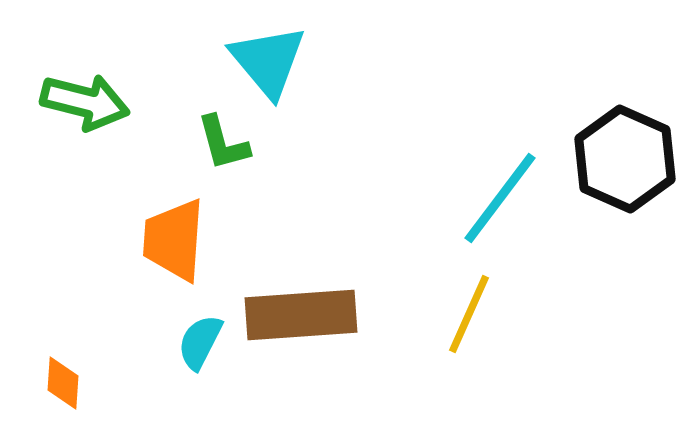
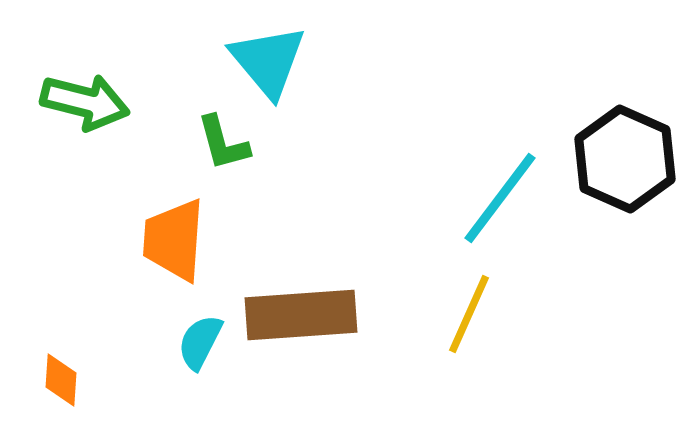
orange diamond: moved 2 px left, 3 px up
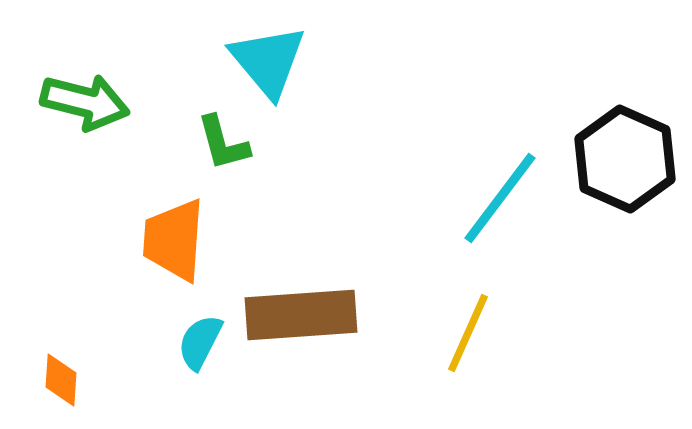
yellow line: moved 1 px left, 19 px down
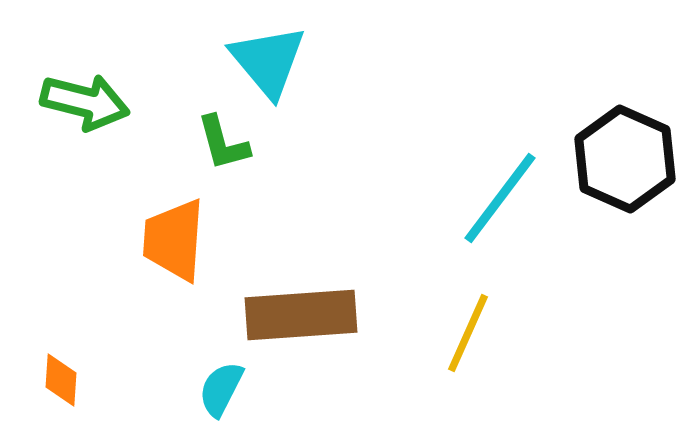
cyan semicircle: moved 21 px right, 47 px down
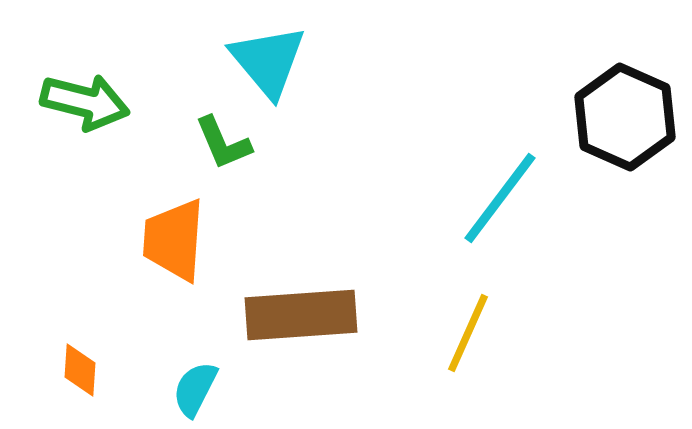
green L-shape: rotated 8 degrees counterclockwise
black hexagon: moved 42 px up
orange diamond: moved 19 px right, 10 px up
cyan semicircle: moved 26 px left
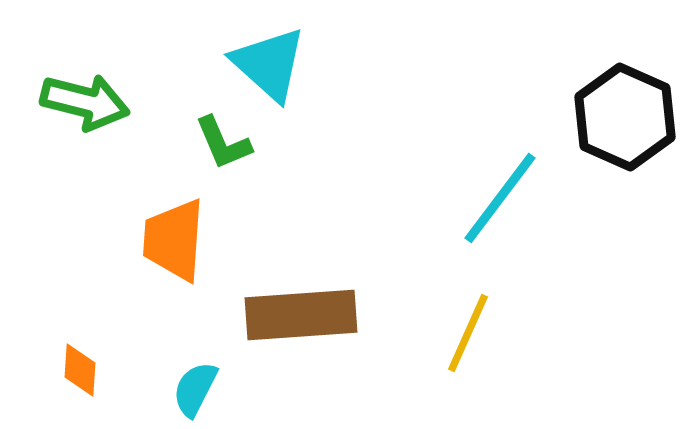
cyan triangle: moved 1 px right, 3 px down; rotated 8 degrees counterclockwise
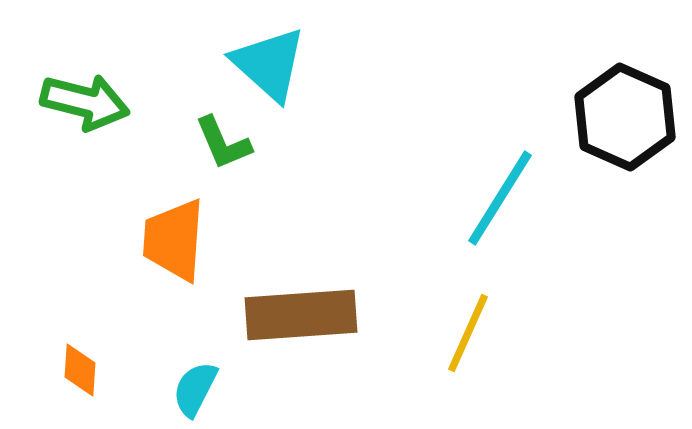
cyan line: rotated 5 degrees counterclockwise
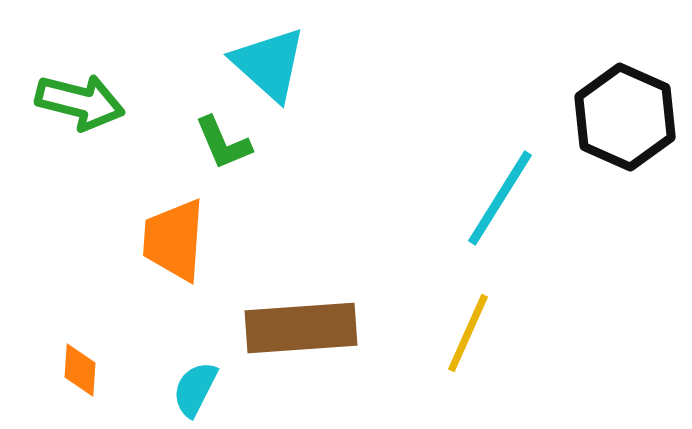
green arrow: moved 5 px left
brown rectangle: moved 13 px down
